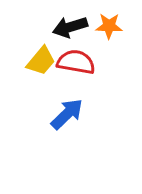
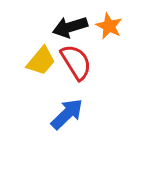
orange star: rotated 24 degrees clockwise
red semicircle: rotated 48 degrees clockwise
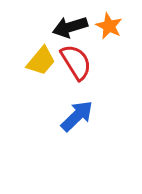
blue arrow: moved 10 px right, 2 px down
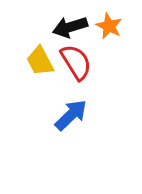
yellow trapezoid: moved 1 px left; rotated 112 degrees clockwise
blue arrow: moved 6 px left, 1 px up
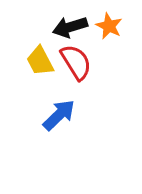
blue arrow: moved 12 px left
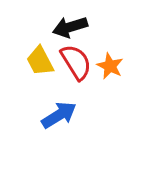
orange star: moved 1 px right, 40 px down
blue arrow: rotated 12 degrees clockwise
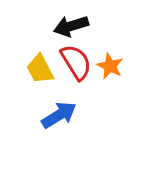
black arrow: moved 1 px right, 1 px up
yellow trapezoid: moved 8 px down
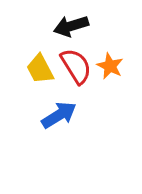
red semicircle: moved 4 px down
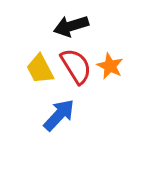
blue arrow: rotated 15 degrees counterclockwise
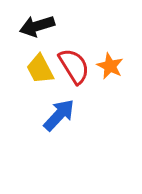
black arrow: moved 34 px left
red semicircle: moved 2 px left
